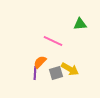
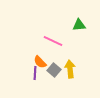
green triangle: moved 1 px left, 1 px down
orange semicircle: rotated 88 degrees counterclockwise
yellow arrow: rotated 126 degrees counterclockwise
gray square: moved 2 px left, 3 px up; rotated 32 degrees counterclockwise
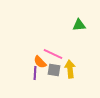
pink line: moved 13 px down
gray square: rotated 32 degrees counterclockwise
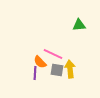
gray square: moved 3 px right
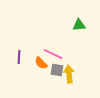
orange semicircle: moved 1 px right, 1 px down
yellow arrow: moved 1 px left, 5 px down
purple line: moved 16 px left, 16 px up
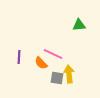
gray square: moved 8 px down
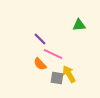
purple line: moved 21 px right, 18 px up; rotated 48 degrees counterclockwise
orange semicircle: moved 1 px left, 1 px down
yellow arrow: rotated 24 degrees counterclockwise
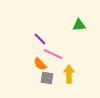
yellow arrow: rotated 30 degrees clockwise
gray square: moved 10 px left
